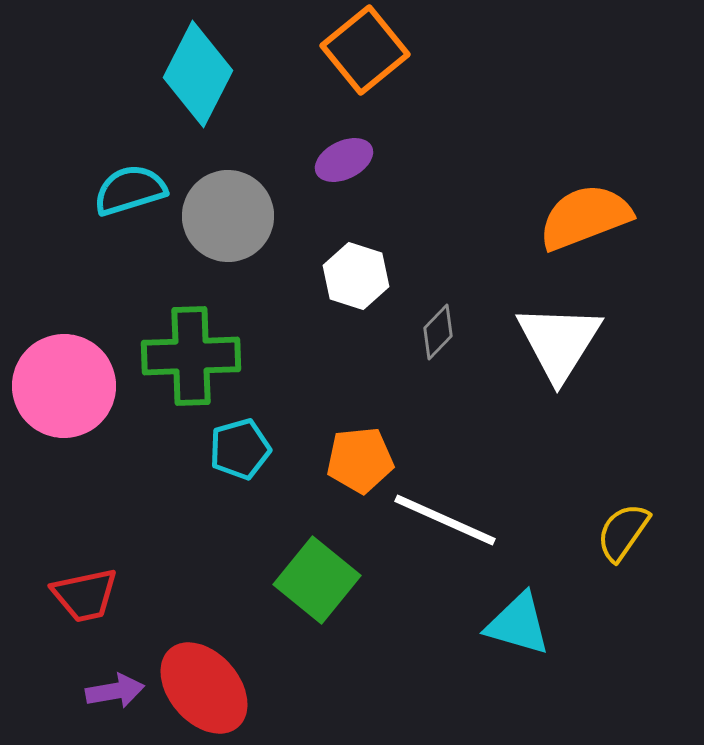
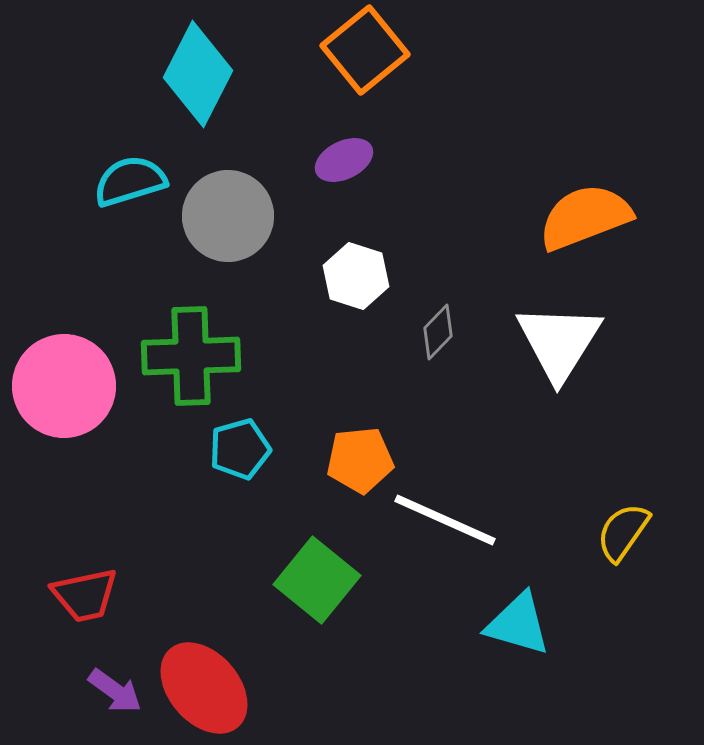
cyan semicircle: moved 9 px up
purple arrow: rotated 46 degrees clockwise
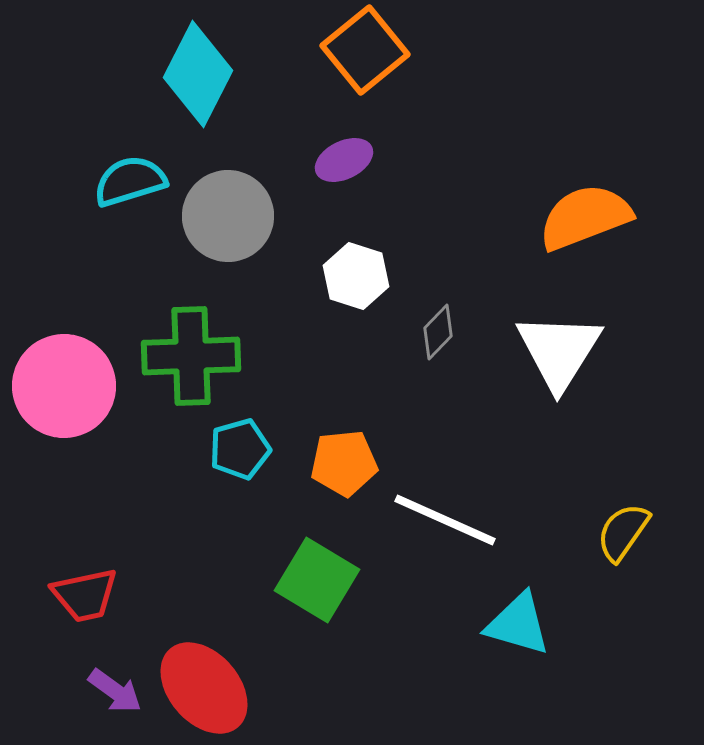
white triangle: moved 9 px down
orange pentagon: moved 16 px left, 3 px down
green square: rotated 8 degrees counterclockwise
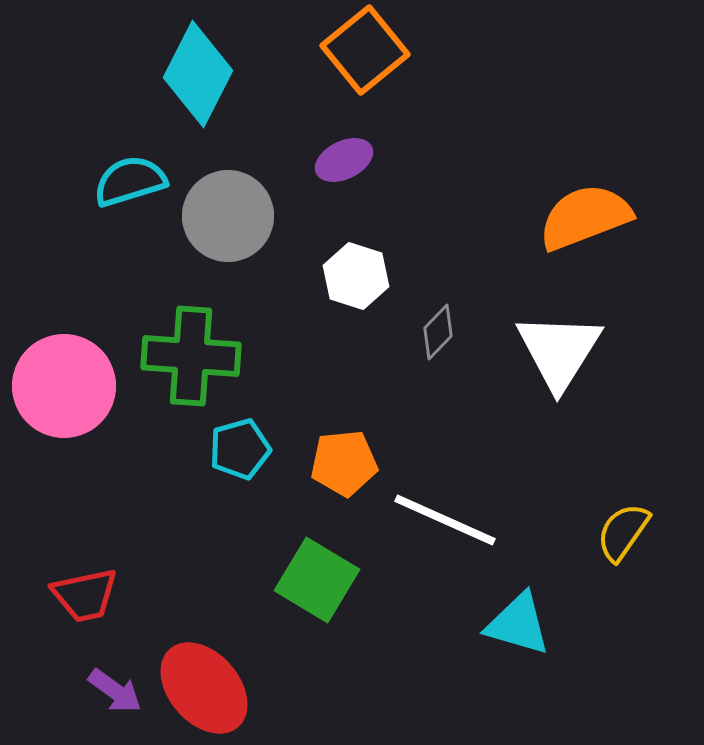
green cross: rotated 6 degrees clockwise
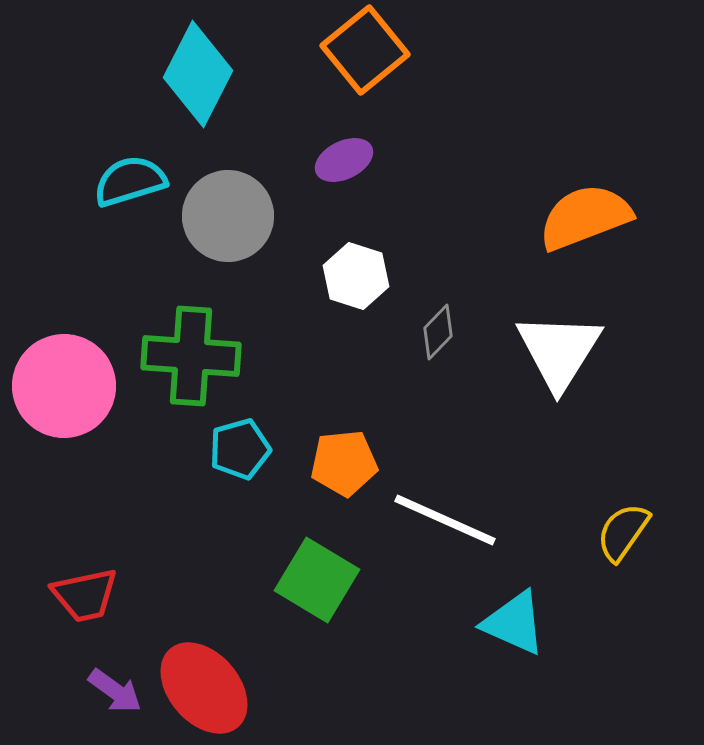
cyan triangle: moved 4 px left, 1 px up; rotated 8 degrees clockwise
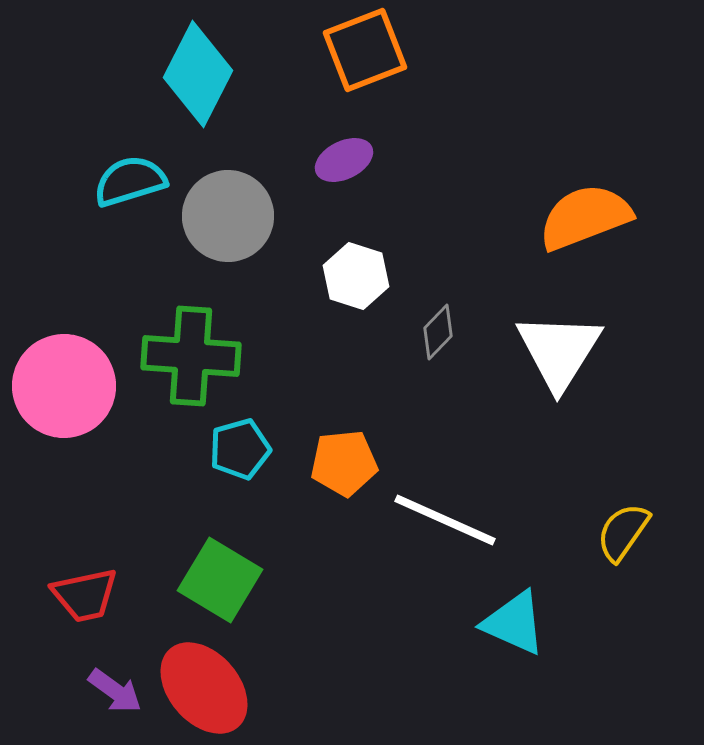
orange square: rotated 18 degrees clockwise
green square: moved 97 px left
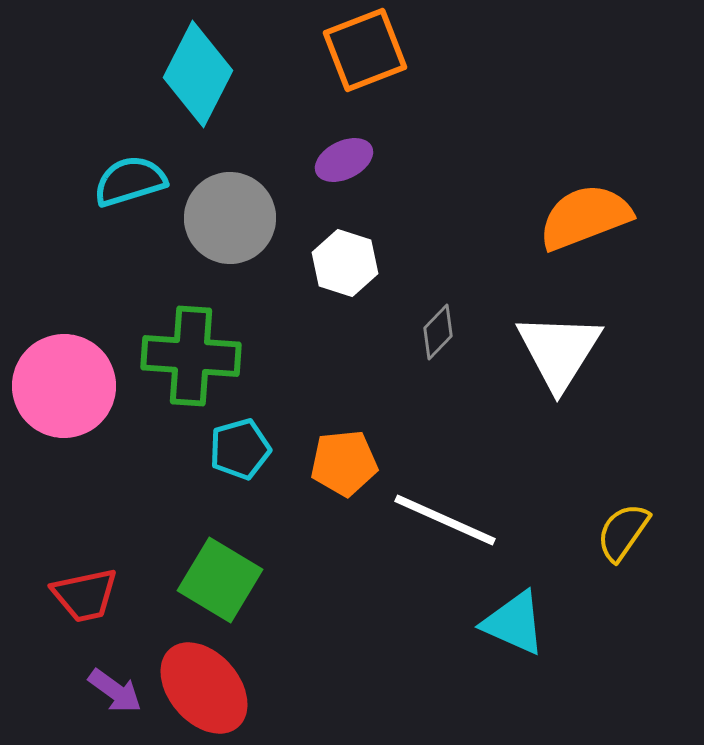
gray circle: moved 2 px right, 2 px down
white hexagon: moved 11 px left, 13 px up
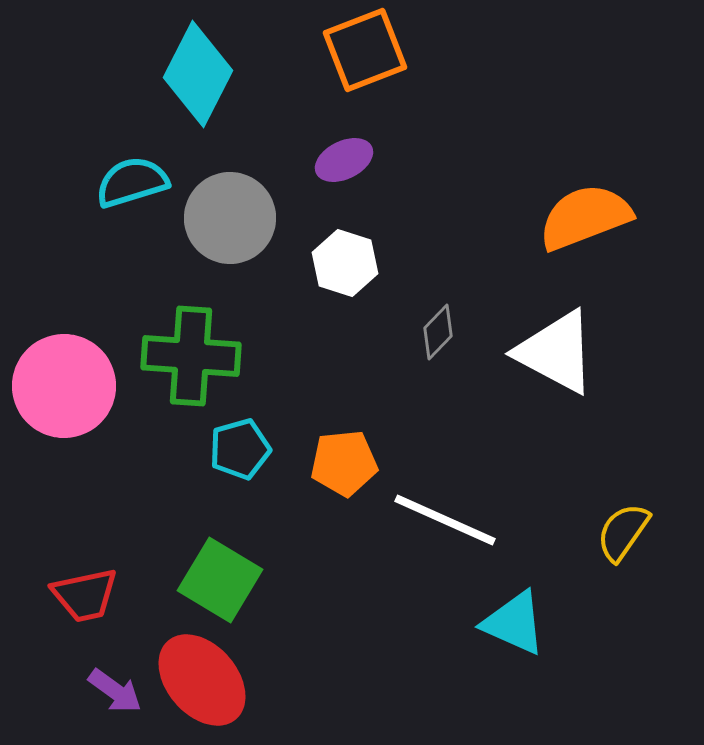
cyan semicircle: moved 2 px right, 1 px down
white triangle: moved 3 px left, 1 px down; rotated 34 degrees counterclockwise
red ellipse: moved 2 px left, 8 px up
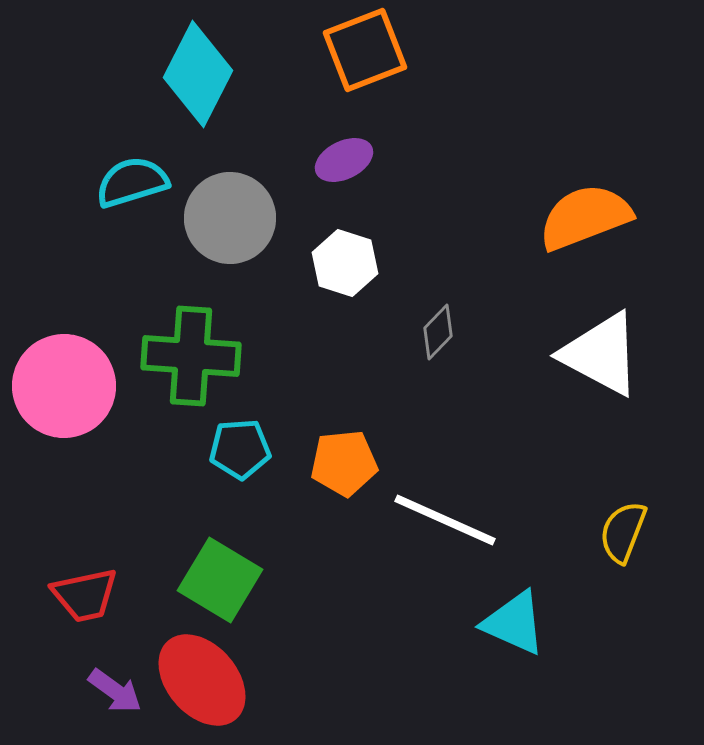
white triangle: moved 45 px right, 2 px down
cyan pentagon: rotated 12 degrees clockwise
yellow semicircle: rotated 14 degrees counterclockwise
